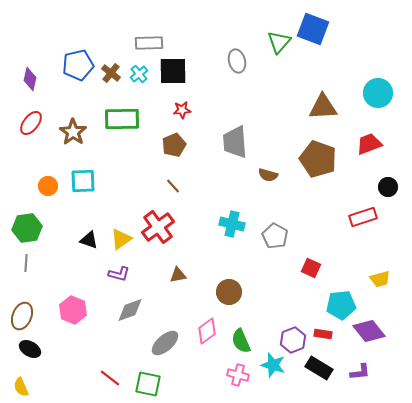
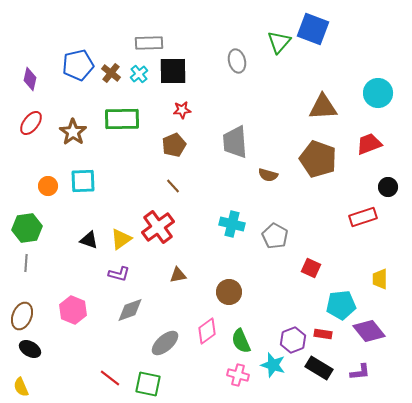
yellow trapezoid at (380, 279): rotated 105 degrees clockwise
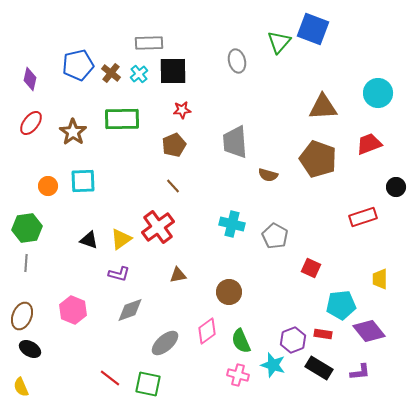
black circle at (388, 187): moved 8 px right
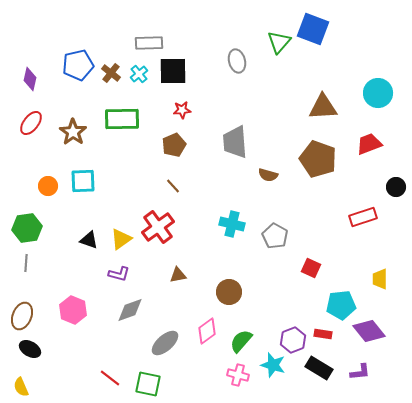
green semicircle at (241, 341): rotated 65 degrees clockwise
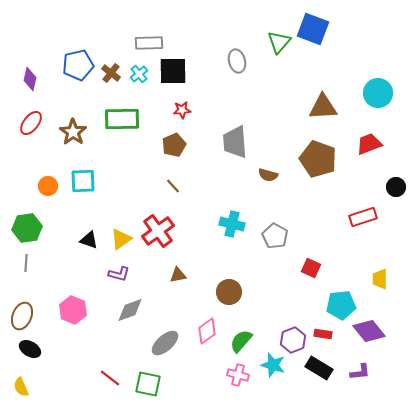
red cross at (158, 227): moved 4 px down
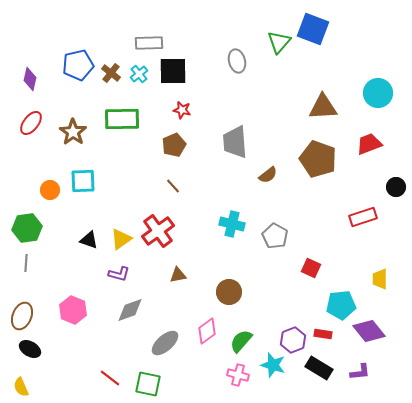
red star at (182, 110): rotated 18 degrees clockwise
brown semicircle at (268, 175): rotated 54 degrees counterclockwise
orange circle at (48, 186): moved 2 px right, 4 px down
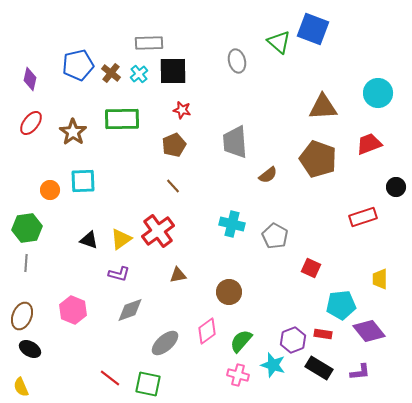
green triangle at (279, 42): rotated 30 degrees counterclockwise
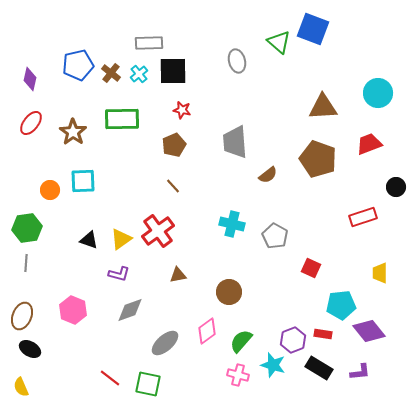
yellow trapezoid at (380, 279): moved 6 px up
